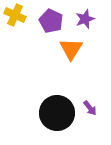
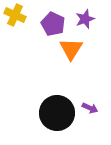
purple pentagon: moved 2 px right, 3 px down
purple arrow: rotated 28 degrees counterclockwise
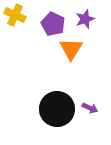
black circle: moved 4 px up
